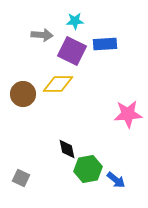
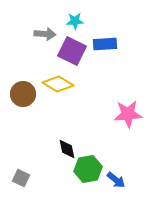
gray arrow: moved 3 px right, 1 px up
yellow diamond: rotated 32 degrees clockwise
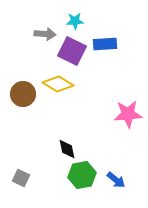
green hexagon: moved 6 px left, 6 px down
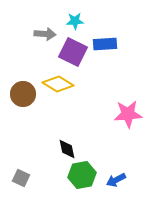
purple square: moved 1 px right, 1 px down
blue arrow: rotated 114 degrees clockwise
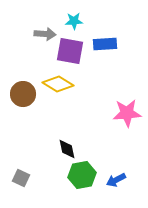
cyan star: moved 1 px left
purple square: moved 3 px left, 1 px up; rotated 16 degrees counterclockwise
pink star: moved 1 px left, 1 px up
